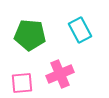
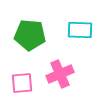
cyan rectangle: rotated 60 degrees counterclockwise
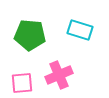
cyan rectangle: rotated 15 degrees clockwise
pink cross: moved 1 px left, 1 px down
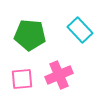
cyan rectangle: rotated 30 degrees clockwise
pink square: moved 4 px up
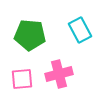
cyan rectangle: rotated 15 degrees clockwise
pink cross: moved 1 px up; rotated 8 degrees clockwise
